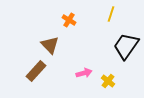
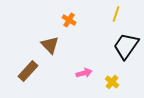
yellow line: moved 5 px right
brown rectangle: moved 8 px left
yellow cross: moved 4 px right, 1 px down
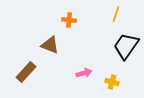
orange cross: rotated 24 degrees counterclockwise
brown triangle: rotated 24 degrees counterclockwise
brown rectangle: moved 2 px left, 1 px down
yellow cross: rotated 24 degrees counterclockwise
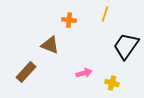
yellow line: moved 11 px left
yellow cross: moved 1 px down
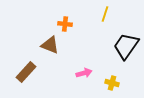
orange cross: moved 4 px left, 4 px down
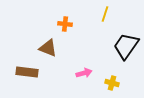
brown triangle: moved 2 px left, 3 px down
brown rectangle: moved 1 px right; rotated 55 degrees clockwise
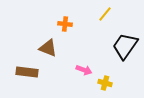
yellow line: rotated 21 degrees clockwise
black trapezoid: moved 1 px left
pink arrow: moved 3 px up; rotated 35 degrees clockwise
yellow cross: moved 7 px left
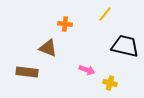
black trapezoid: rotated 68 degrees clockwise
pink arrow: moved 3 px right
yellow cross: moved 5 px right
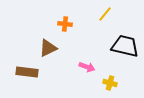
brown triangle: rotated 48 degrees counterclockwise
pink arrow: moved 3 px up
